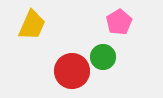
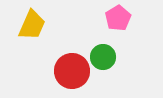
pink pentagon: moved 1 px left, 4 px up
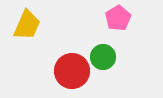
yellow trapezoid: moved 5 px left
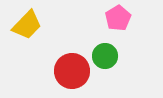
yellow trapezoid: rotated 20 degrees clockwise
green circle: moved 2 px right, 1 px up
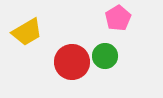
yellow trapezoid: moved 7 px down; rotated 16 degrees clockwise
red circle: moved 9 px up
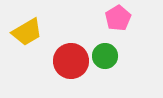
red circle: moved 1 px left, 1 px up
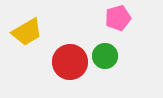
pink pentagon: rotated 15 degrees clockwise
red circle: moved 1 px left, 1 px down
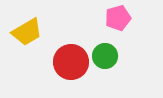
red circle: moved 1 px right
